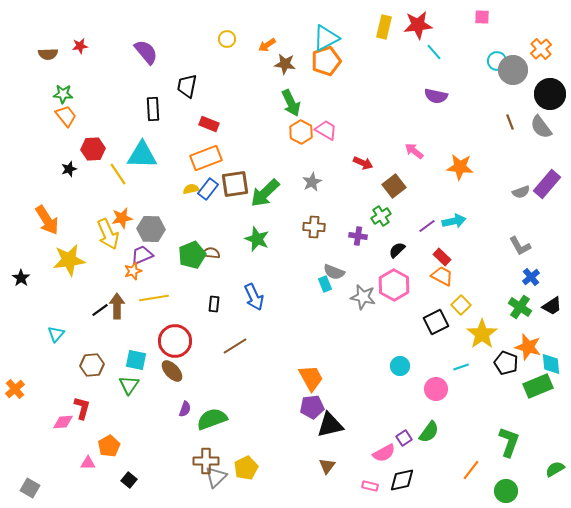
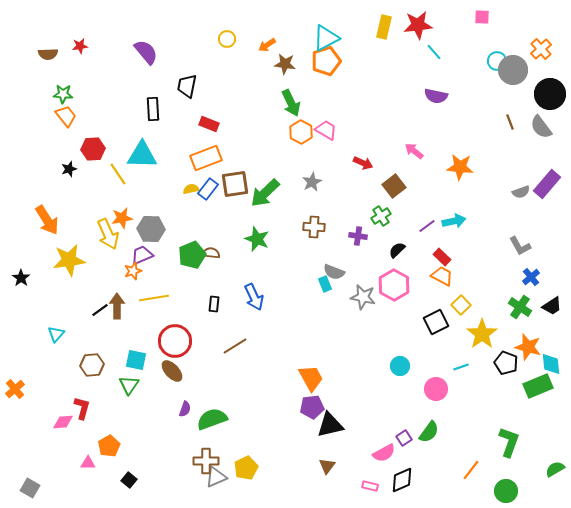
gray triangle at (216, 477): rotated 20 degrees clockwise
black diamond at (402, 480): rotated 12 degrees counterclockwise
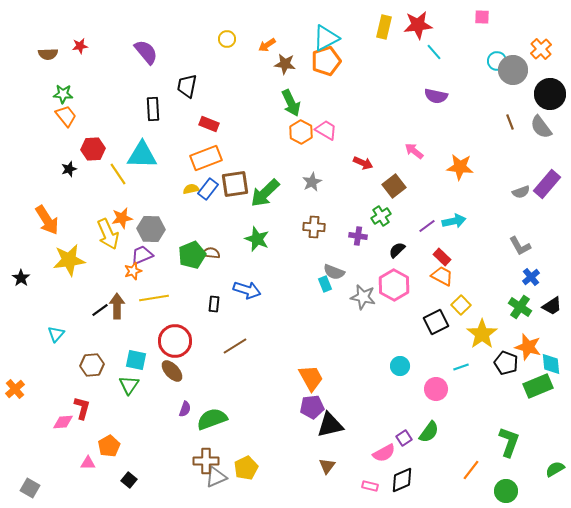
blue arrow at (254, 297): moved 7 px left, 7 px up; rotated 48 degrees counterclockwise
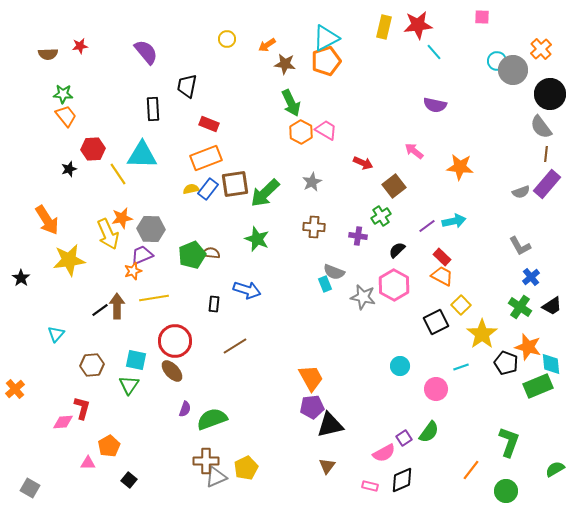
purple semicircle at (436, 96): moved 1 px left, 9 px down
brown line at (510, 122): moved 36 px right, 32 px down; rotated 28 degrees clockwise
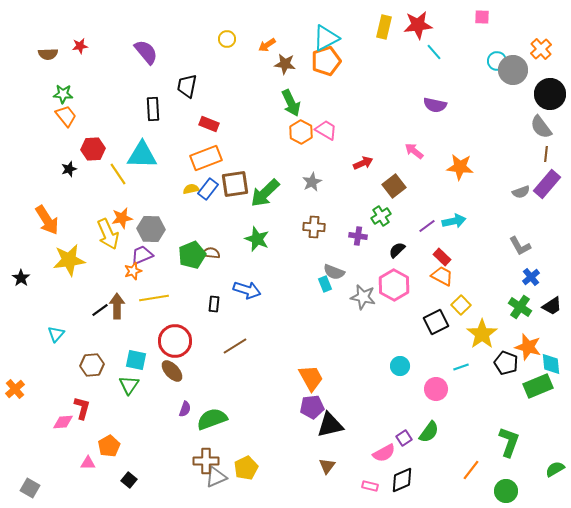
red arrow at (363, 163): rotated 48 degrees counterclockwise
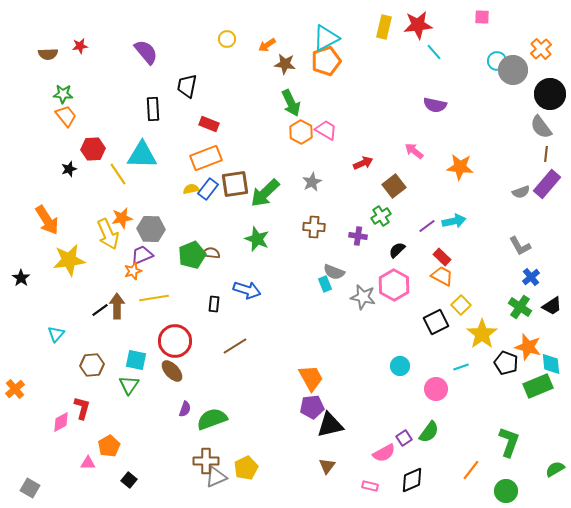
pink diamond at (63, 422): moved 2 px left; rotated 25 degrees counterclockwise
black diamond at (402, 480): moved 10 px right
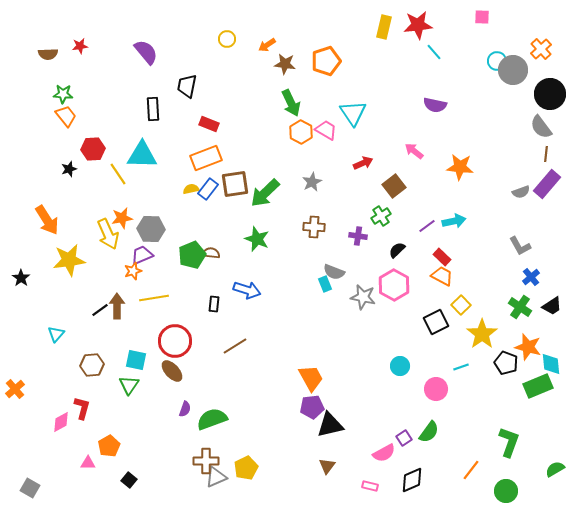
cyan triangle at (326, 38): moved 27 px right, 75 px down; rotated 36 degrees counterclockwise
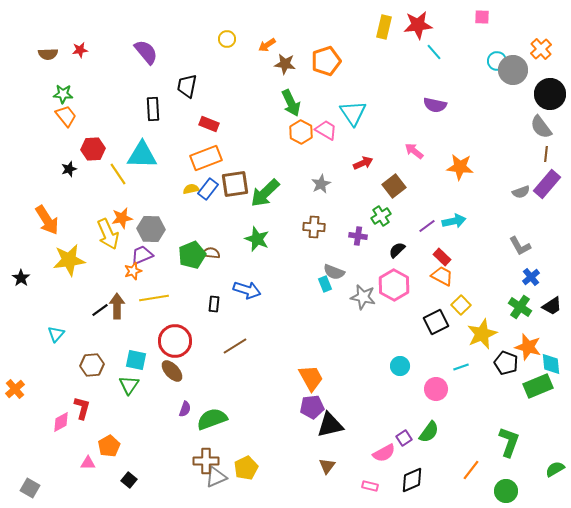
red star at (80, 46): moved 4 px down
gray star at (312, 182): moved 9 px right, 2 px down
yellow star at (482, 334): rotated 12 degrees clockwise
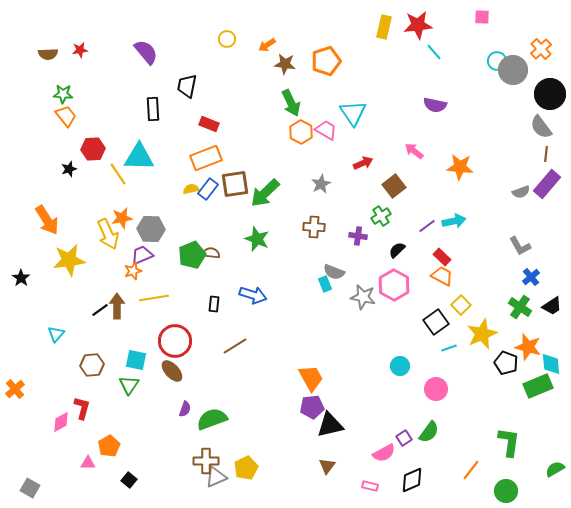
cyan triangle at (142, 155): moved 3 px left, 2 px down
blue arrow at (247, 290): moved 6 px right, 5 px down
black square at (436, 322): rotated 10 degrees counterclockwise
cyan line at (461, 367): moved 12 px left, 19 px up
green L-shape at (509, 442): rotated 12 degrees counterclockwise
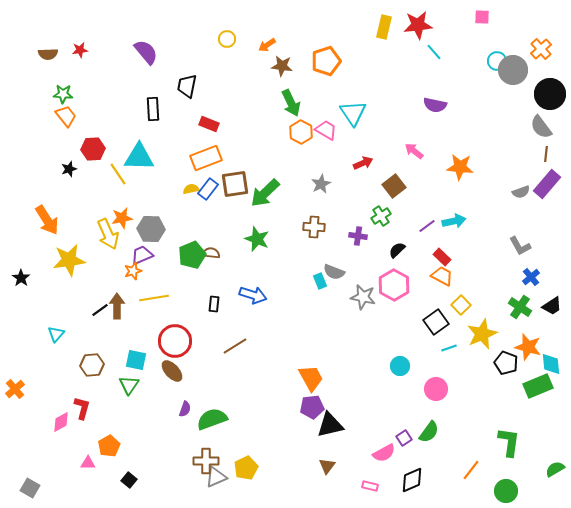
brown star at (285, 64): moved 3 px left, 2 px down
cyan rectangle at (325, 284): moved 5 px left, 3 px up
